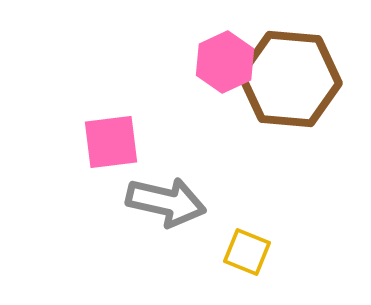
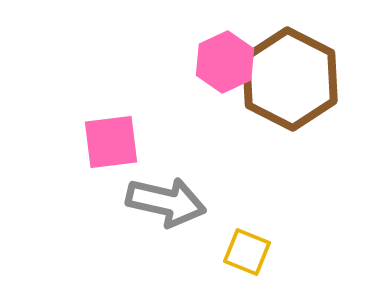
brown hexagon: rotated 22 degrees clockwise
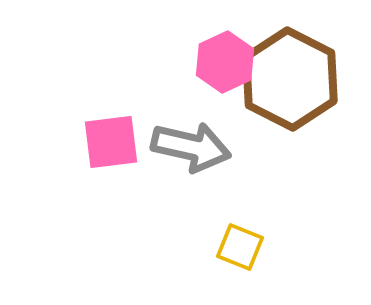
gray arrow: moved 25 px right, 55 px up
yellow square: moved 7 px left, 5 px up
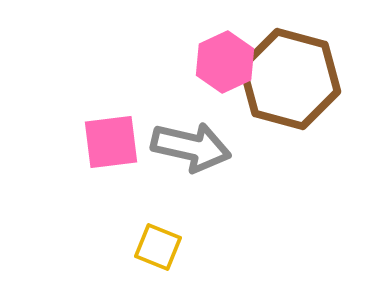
brown hexagon: rotated 12 degrees counterclockwise
yellow square: moved 82 px left
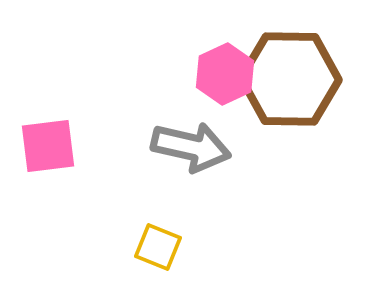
pink hexagon: moved 12 px down
brown hexagon: rotated 14 degrees counterclockwise
pink square: moved 63 px left, 4 px down
